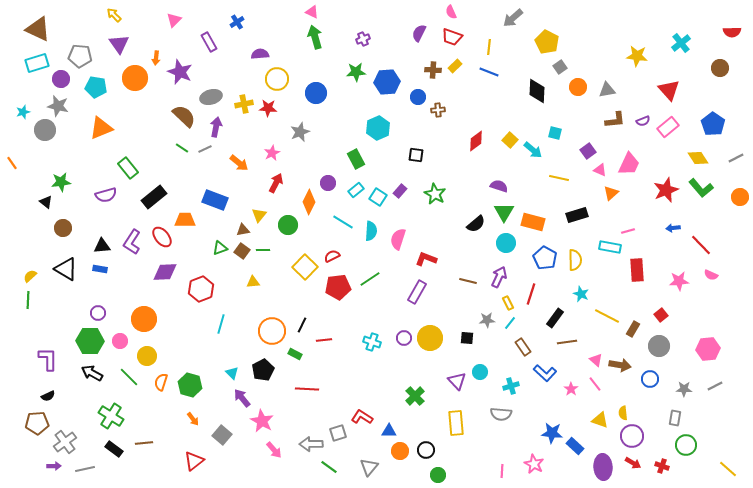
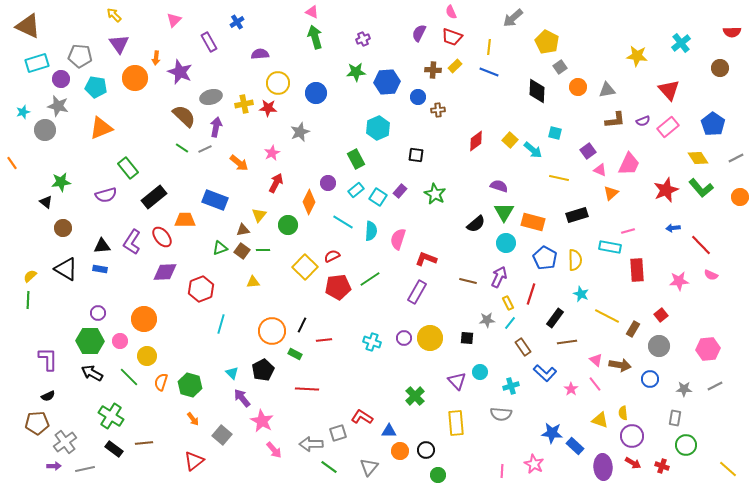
brown triangle at (38, 29): moved 10 px left, 3 px up
yellow circle at (277, 79): moved 1 px right, 4 px down
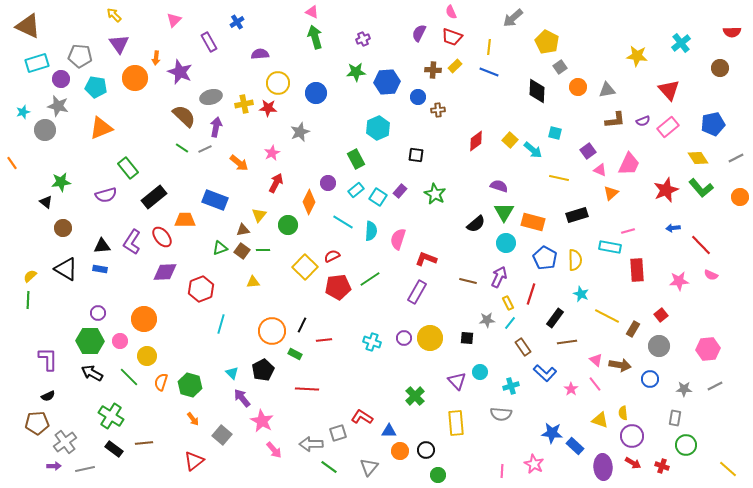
blue pentagon at (713, 124): rotated 25 degrees clockwise
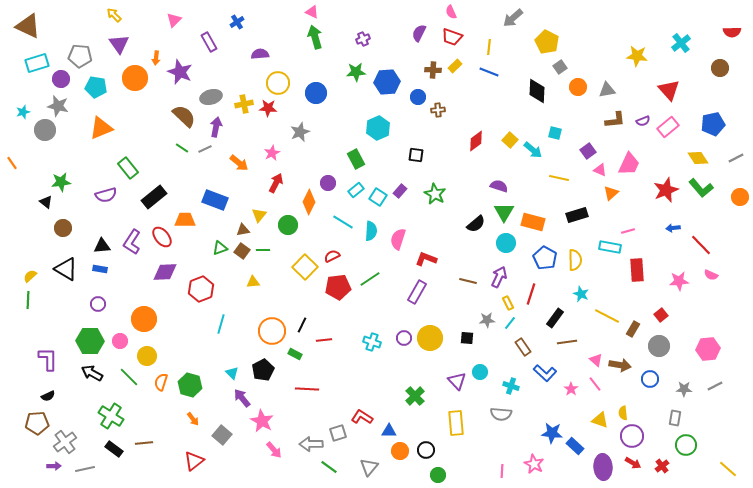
purple circle at (98, 313): moved 9 px up
cyan cross at (511, 386): rotated 35 degrees clockwise
red cross at (662, 466): rotated 32 degrees clockwise
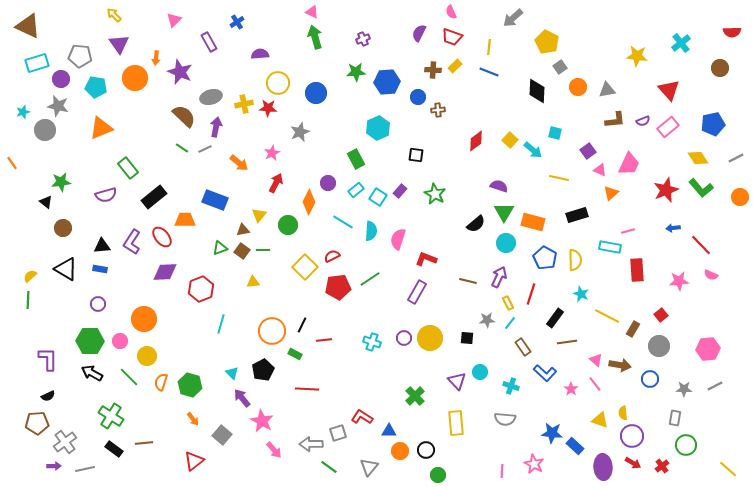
gray semicircle at (501, 414): moved 4 px right, 5 px down
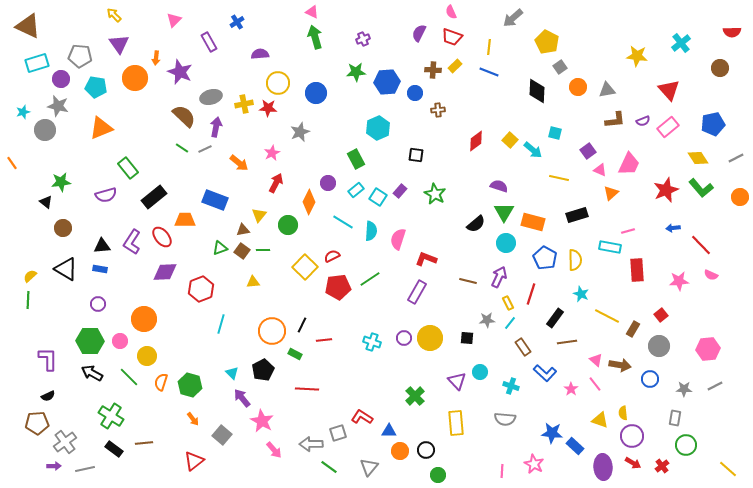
blue circle at (418, 97): moved 3 px left, 4 px up
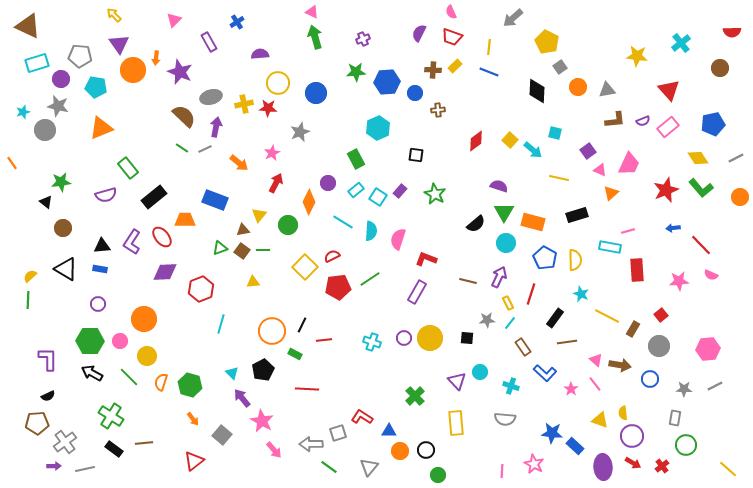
orange circle at (135, 78): moved 2 px left, 8 px up
